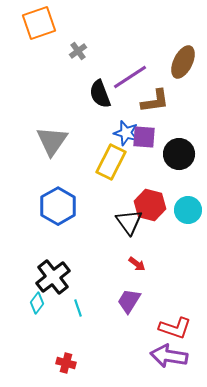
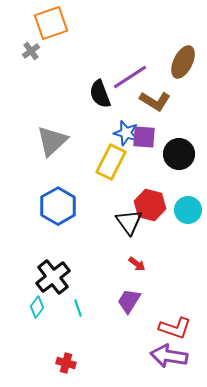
orange square: moved 12 px right
gray cross: moved 47 px left
brown L-shape: rotated 40 degrees clockwise
gray triangle: rotated 12 degrees clockwise
cyan diamond: moved 4 px down
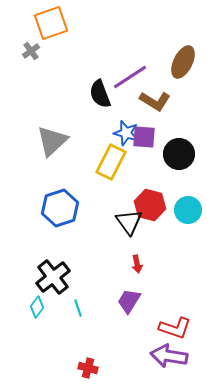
blue hexagon: moved 2 px right, 2 px down; rotated 12 degrees clockwise
red arrow: rotated 42 degrees clockwise
red cross: moved 22 px right, 5 px down
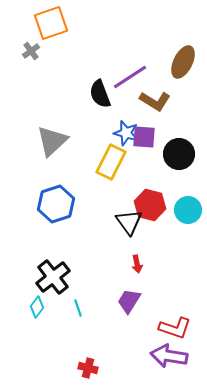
blue hexagon: moved 4 px left, 4 px up
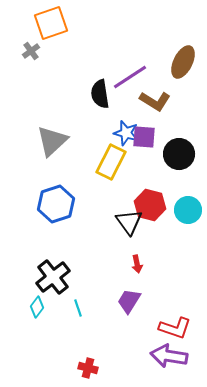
black semicircle: rotated 12 degrees clockwise
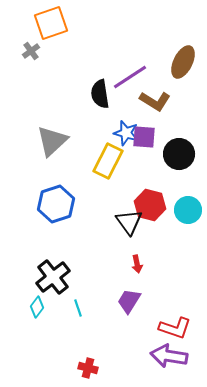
yellow rectangle: moved 3 px left, 1 px up
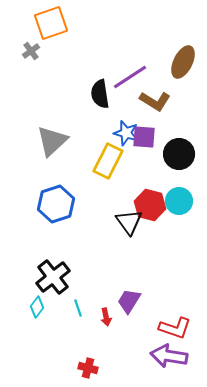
cyan circle: moved 9 px left, 9 px up
red arrow: moved 31 px left, 53 px down
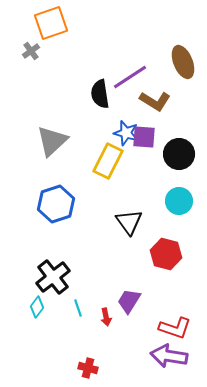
brown ellipse: rotated 48 degrees counterclockwise
red hexagon: moved 16 px right, 49 px down
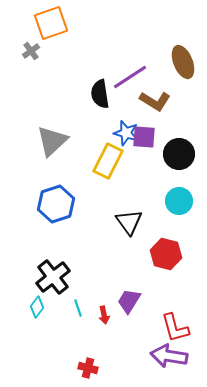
red arrow: moved 2 px left, 2 px up
red L-shape: rotated 56 degrees clockwise
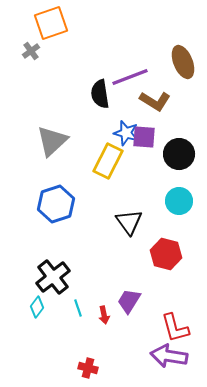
purple line: rotated 12 degrees clockwise
